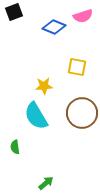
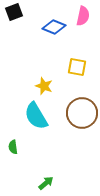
pink semicircle: rotated 60 degrees counterclockwise
yellow star: rotated 24 degrees clockwise
green semicircle: moved 2 px left
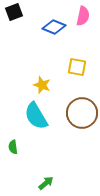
yellow star: moved 2 px left, 1 px up
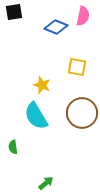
black square: rotated 12 degrees clockwise
blue diamond: moved 2 px right
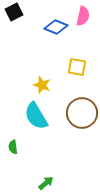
black square: rotated 18 degrees counterclockwise
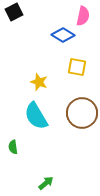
blue diamond: moved 7 px right, 8 px down; rotated 10 degrees clockwise
yellow star: moved 3 px left, 3 px up
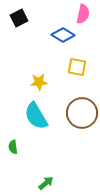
black square: moved 5 px right, 6 px down
pink semicircle: moved 2 px up
yellow star: rotated 24 degrees counterclockwise
